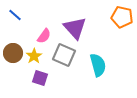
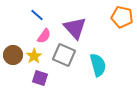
blue line: moved 22 px right
brown circle: moved 2 px down
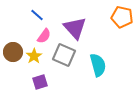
brown circle: moved 3 px up
purple square: moved 4 px down; rotated 35 degrees counterclockwise
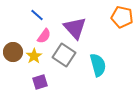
gray square: rotated 10 degrees clockwise
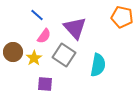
yellow star: moved 2 px down
cyan semicircle: rotated 25 degrees clockwise
purple square: moved 5 px right, 2 px down; rotated 21 degrees clockwise
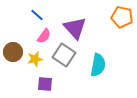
yellow star: moved 1 px right, 1 px down; rotated 21 degrees clockwise
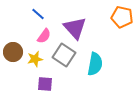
blue line: moved 1 px right, 1 px up
cyan semicircle: moved 3 px left, 1 px up
